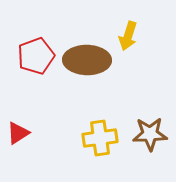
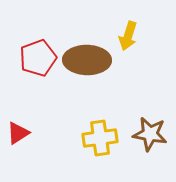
red pentagon: moved 2 px right, 2 px down
brown star: rotated 12 degrees clockwise
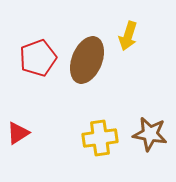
brown ellipse: rotated 69 degrees counterclockwise
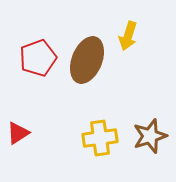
brown star: moved 2 px down; rotated 28 degrees counterclockwise
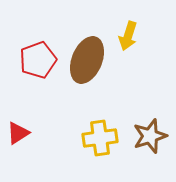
red pentagon: moved 2 px down
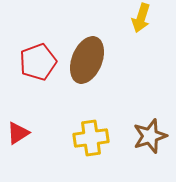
yellow arrow: moved 13 px right, 18 px up
red pentagon: moved 2 px down
yellow cross: moved 9 px left
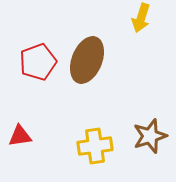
red triangle: moved 2 px right, 3 px down; rotated 25 degrees clockwise
yellow cross: moved 4 px right, 8 px down
